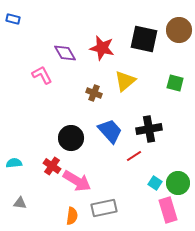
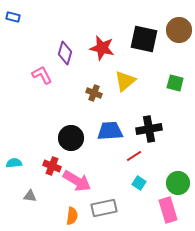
blue rectangle: moved 2 px up
purple diamond: rotated 45 degrees clockwise
blue trapezoid: rotated 52 degrees counterclockwise
red cross: rotated 12 degrees counterclockwise
cyan square: moved 16 px left
gray triangle: moved 10 px right, 7 px up
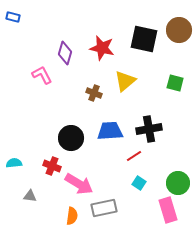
pink arrow: moved 2 px right, 3 px down
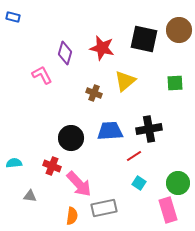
green square: rotated 18 degrees counterclockwise
pink arrow: rotated 16 degrees clockwise
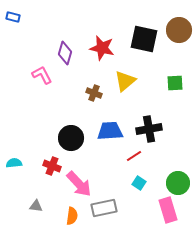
gray triangle: moved 6 px right, 10 px down
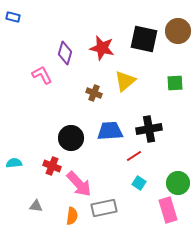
brown circle: moved 1 px left, 1 px down
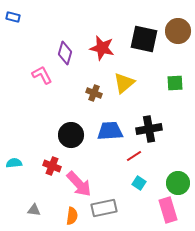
yellow triangle: moved 1 px left, 2 px down
black circle: moved 3 px up
gray triangle: moved 2 px left, 4 px down
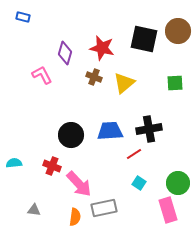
blue rectangle: moved 10 px right
brown cross: moved 16 px up
red line: moved 2 px up
orange semicircle: moved 3 px right, 1 px down
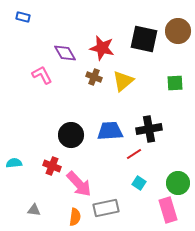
purple diamond: rotated 45 degrees counterclockwise
yellow triangle: moved 1 px left, 2 px up
gray rectangle: moved 2 px right
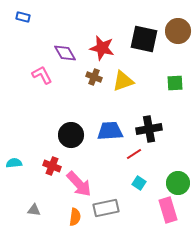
yellow triangle: rotated 20 degrees clockwise
